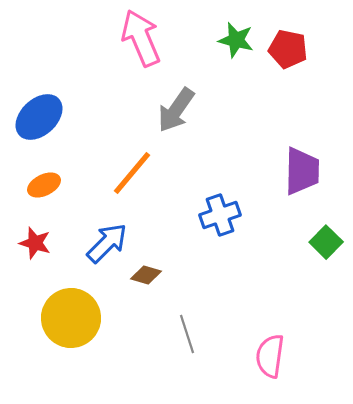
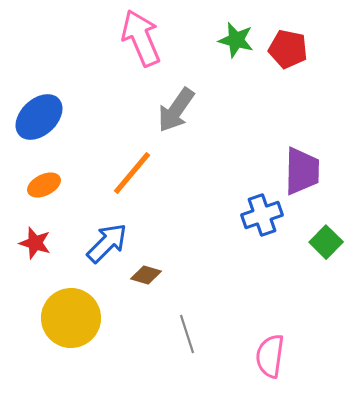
blue cross: moved 42 px right
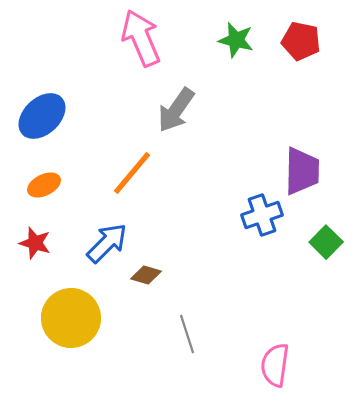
red pentagon: moved 13 px right, 8 px up
blue ellipse: moved 3 px right, 1 px up
pink semicircle: moved 5 px right, 9 px down
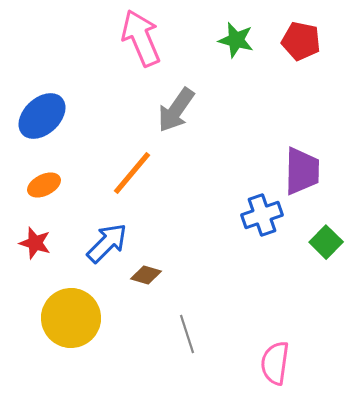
pink semicircle: moved 2 px up
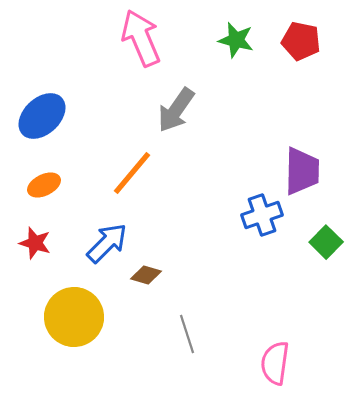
yellow circle: moved 3 px right, 1 px up
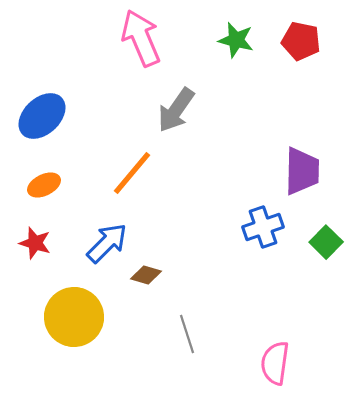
blue cross: moved 1 px right, 12 px down
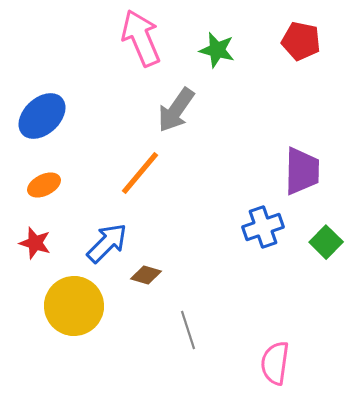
green star: moved 19 px left, 10 px down
orange line: moved 8 px right
yellow circle: moved 11 px up
gray line: moved 1 px right, 4 px up
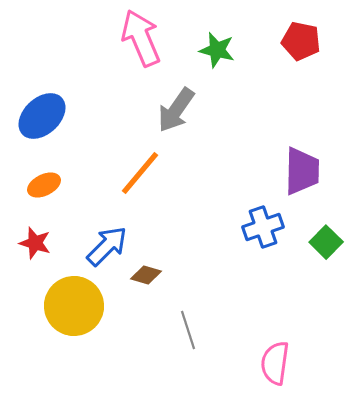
blue arrow: moved 3 px down
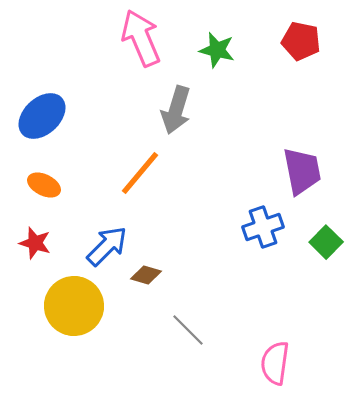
gray arrow: rotated 18 degrees counterclockwise
purple trapezoid: rotated 12 degrees counterclockwise
orange ellipse: rotated 52 degrees clockwise
gray line: rotated 27 degrees counterclockwise
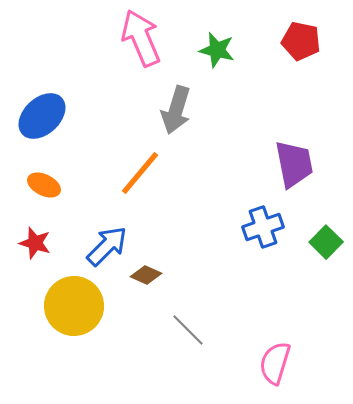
purple trapezoid: moved 8 px left, 7 px up
brown diamond: rotated 8 degrees clockwise
pink semicircle: rotated 9 degrees clockwise
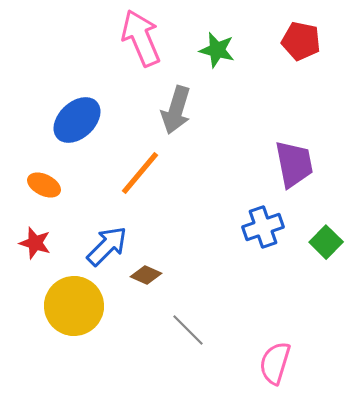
blue ellipse: moved 35 px right, 4 px down
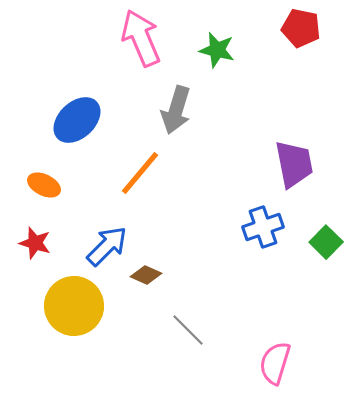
red pentagon: moved 13 px up
